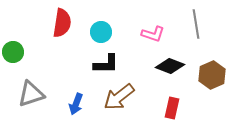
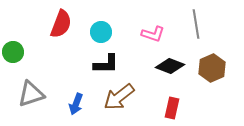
red semicircle: moved 1 px left, 1 px down; rotated 12 degrees clockwise
brown hexagon: moved 7 px up
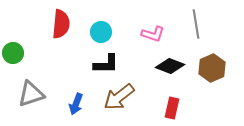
red semicircle: rotated 16 degrees counterclockwise
green circle: moved 1 px down
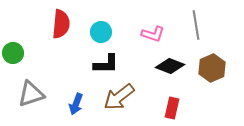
gray line: moved 1 px down
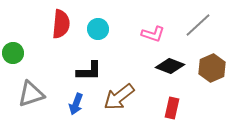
gray line: moved 2 px right; rotated 56 degrees clockwise
cyan circle: moved 3 px left, 3 px up
black L-shape: moved 17 px left, 7 px down
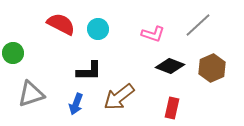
red semicircle: rotated 68 degrees counterclockwise
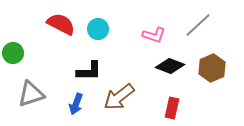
pink L-shape: moved 1 px right, 1 px down
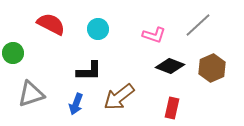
red semicircle: moved 10 px left
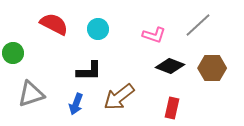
red semicircle: moved 3 px right
brown hexagon: rotated 24 degrees clockwise
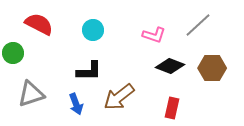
red semicircle: moved 15 px left
cyan circle: moved 5 px left, 1 px down
blue arrow: rotated 40 degrees counterclockwise
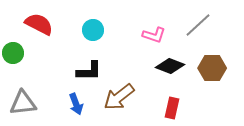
gray triangle: moved 8 px left, 9 px down; rotated 12 degrees clockwise
